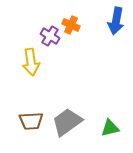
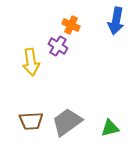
purple cross: moved 8 px right, 10 px down
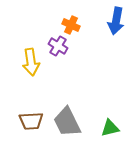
gray trapezoid: rotated 80 degrees counterclockwise
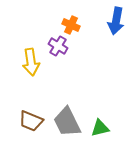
brown trapezoid: rotated 25 degrees clockwise
green triangle: moved 10 px left
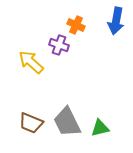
orange cross: moved 5 px right
purple cross: moved 1 px right, 1 px up; rotated 12 degrees counterclockwise
yellow arrow: rotated 140 degrees clockwise
brown trapezoid: moved 2 px down
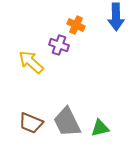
blue arrow: moved 4 px up; rotated 12 degrees counterclockwise
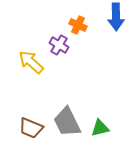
orange cross: moved 2 px right
purple cross: rotated 12 degrees clockwise
brown trapezoid: moved 5 px down
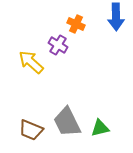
orange cross: moved 2 px left, 1 px up
purple cross: moved 1 px left
brown trapezoid: moved 2 px down
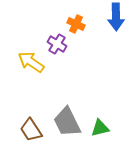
purple cross: moved 1 px left, 1 px up
yellow arrow: rotated 8 degrees counterclockwise
brown trapezoid: rotated 35 degrees clockwise
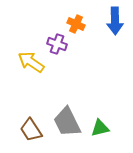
blue arrow: moved 1 px left, 4 px down
purple cross: rotated 12 degrees counterclockwise
